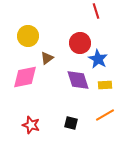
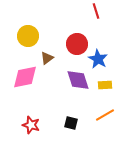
red circle: moved 3 px left, 1 px down
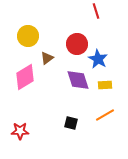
pink diamond: rotated 20 degrees counterclockwise
red star: moved 11 px left, 6 px down; rotated 18 degrees counterclockwise
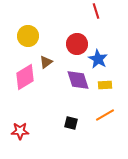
brown triangle: moved 1 px left, 4 px down
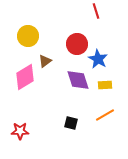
brown triangle: moved 1 px left, 1 px up
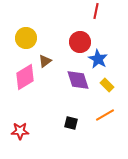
red line: rotated 28 degrees clockwise
yellow circle: moved 2 px left, 2 px down
red circle: moved 3 px right, 2 px up
yellow rectangle: moved 2 px right; rotated 48 degrees clockwise
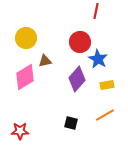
brown triangle: rotated 24 degrees clockwise
purple diamond: moved 1 px left, 1 px up; rotated 60 degrees clockwise
yellow rectangle: rotated 56 degrees counterclockwise
